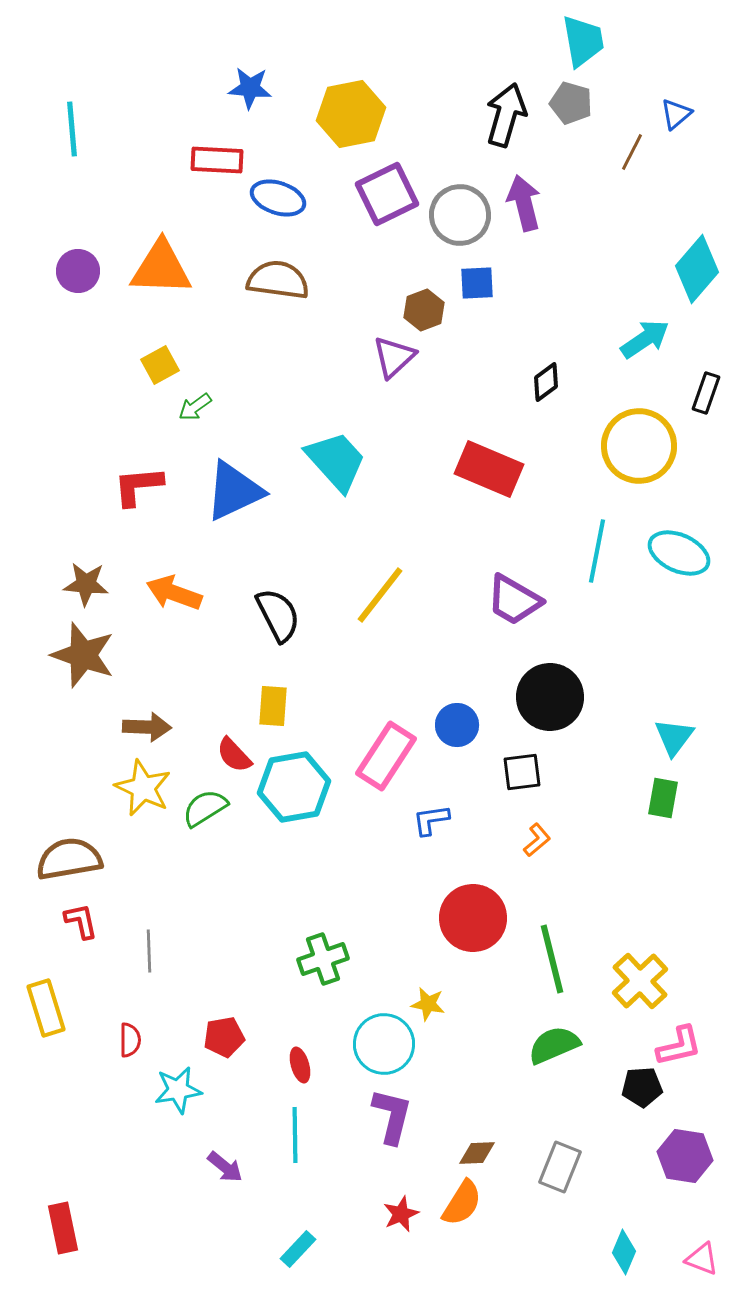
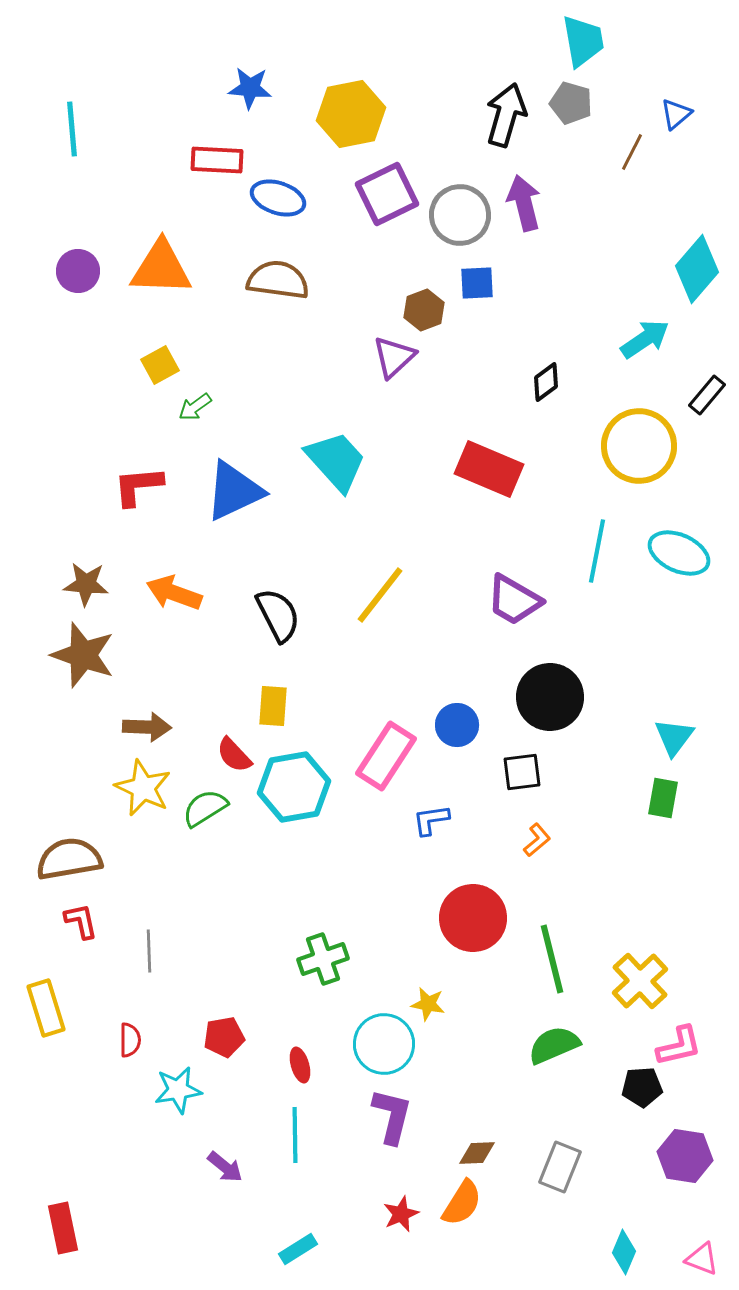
black rectangle at (706, 393): moved 1 px right, 2 px down; rotated 21 degrees clockwise
cyan rectangle at (298, 1249): rotated 15 degrees clockwise
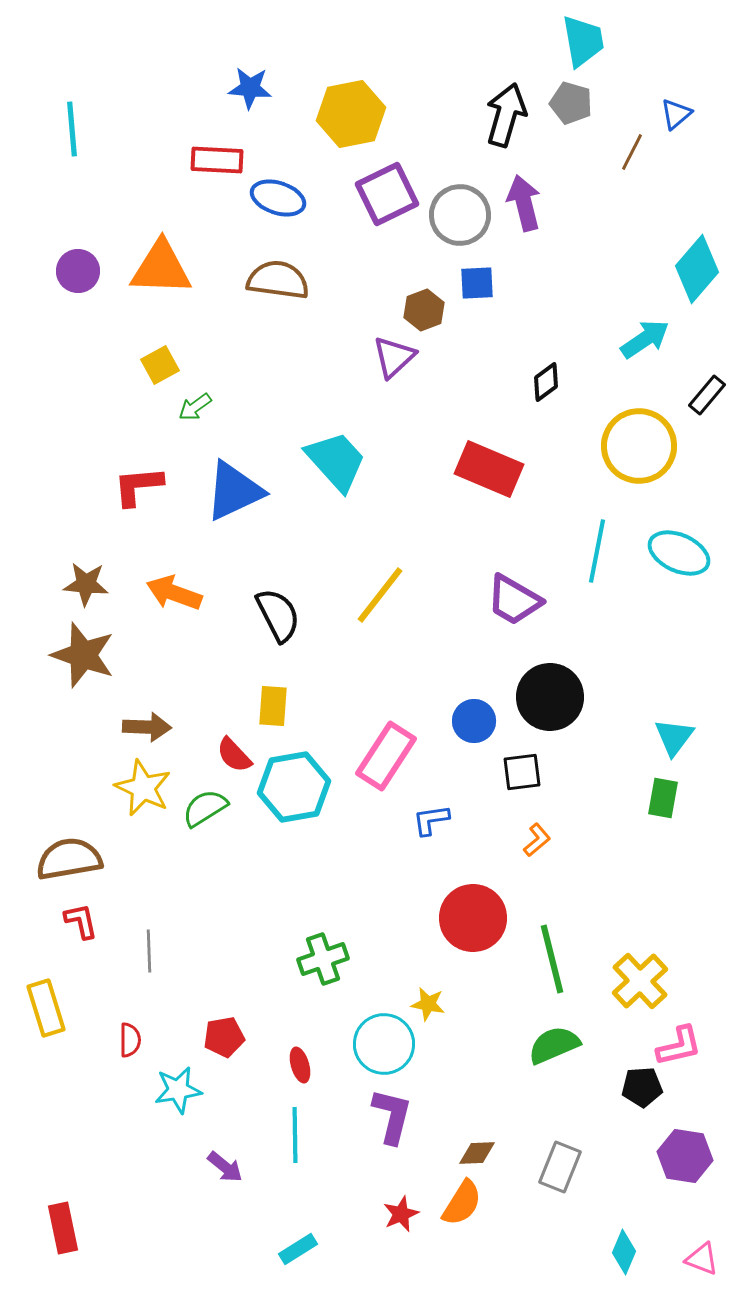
blue circle at (457, 725): moved 17 px right, 4 px up
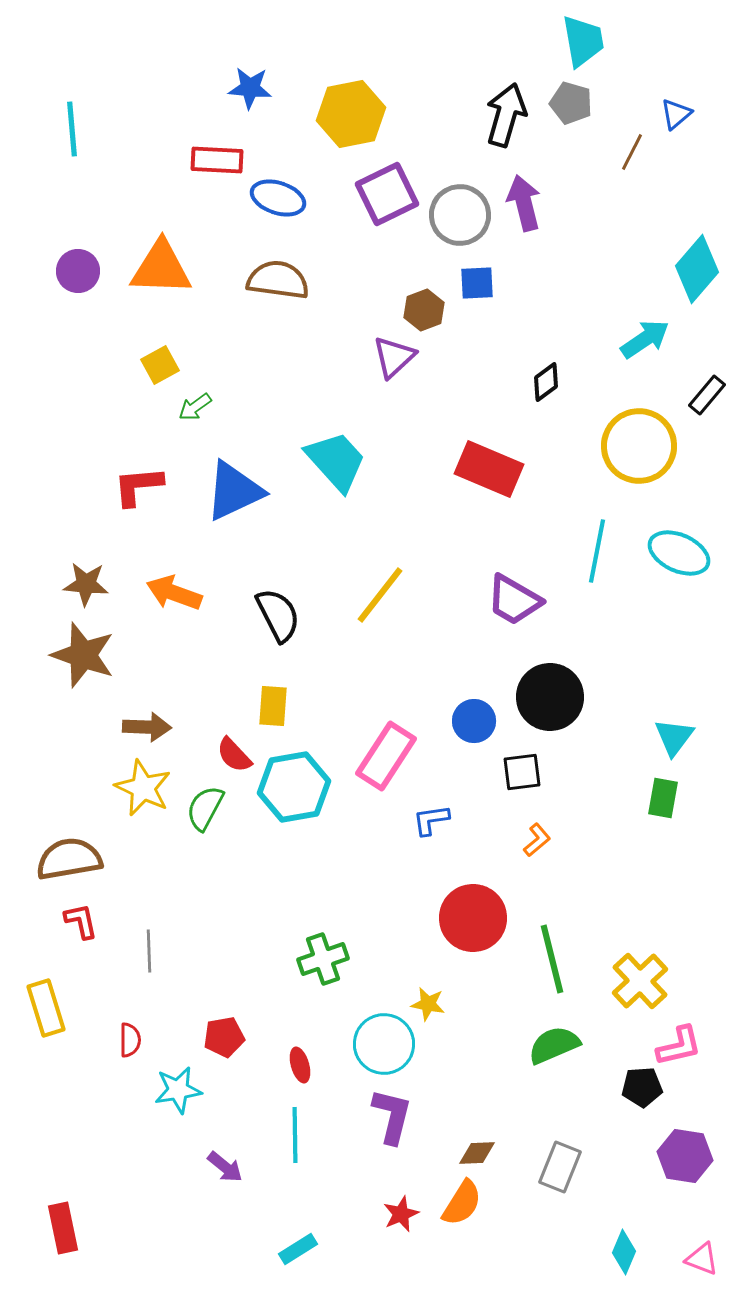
green semicircle at (205, 808): rotated 30 degrees counterclockwise
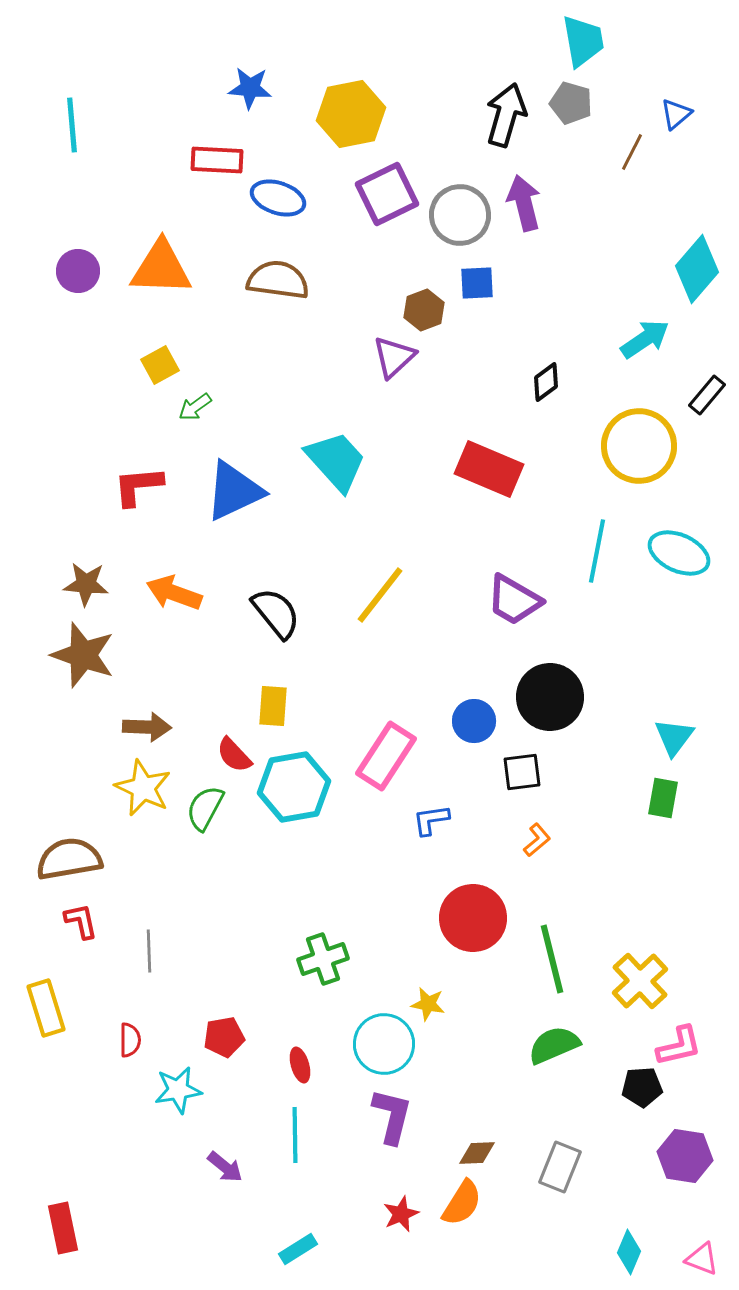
cyan line at (72, 129): moved 4 px up
black semicircle at (278, 615): moved 2 px left, 2 px up; rotated 12 degrees counterclockwise
cyan diamond at (624, 1252): moved 5 px right
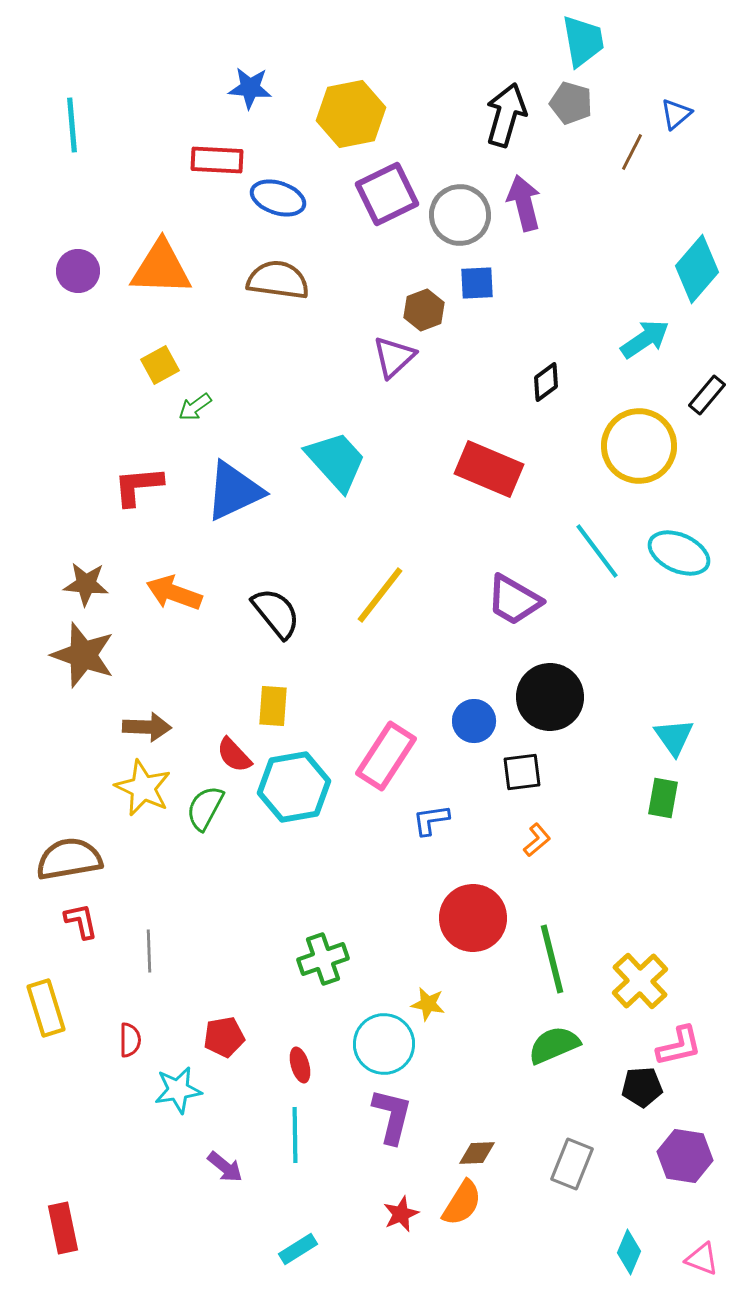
cyan line at (597, 551): rotated 48 degrees counterclockwise
cyan triangle at (674, 737): rotated 12 degrees counterclockwise
gray rectangle at (560, 1167): moved 12 px right, 3 px up
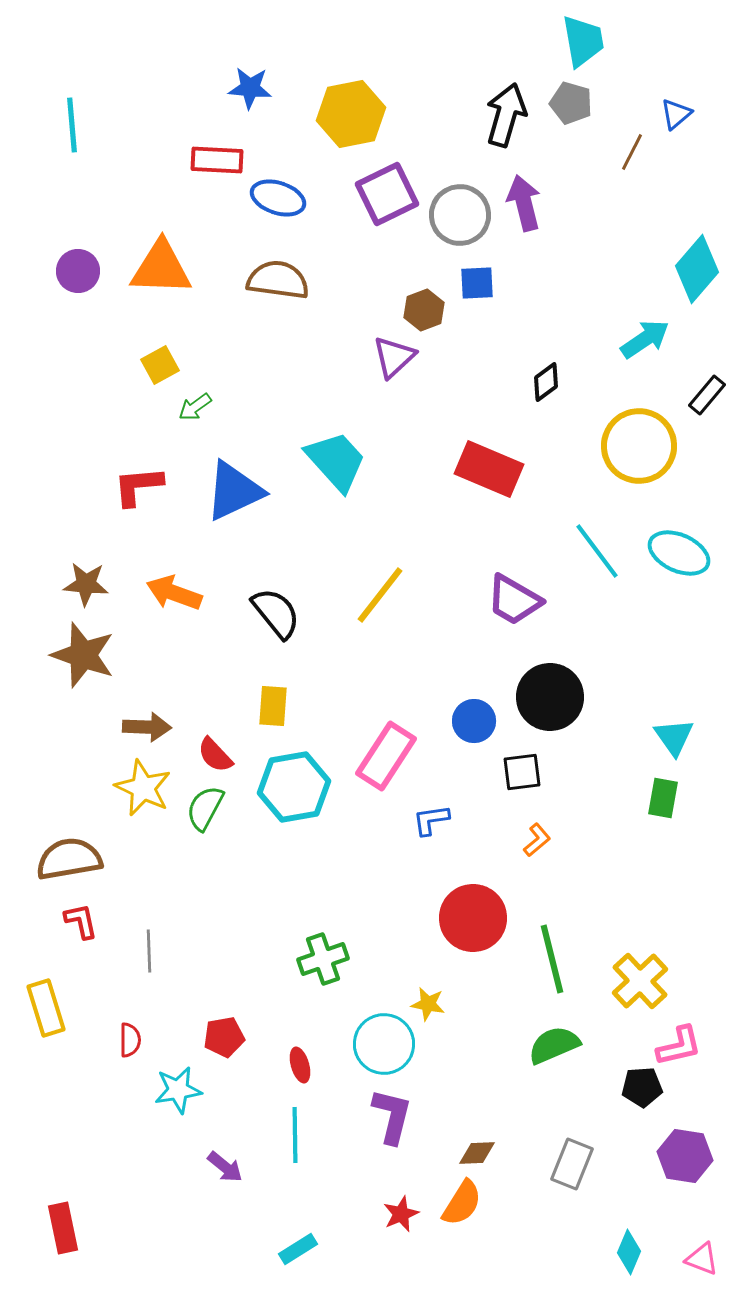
red semicircle at (234, 755): moved 19 px left
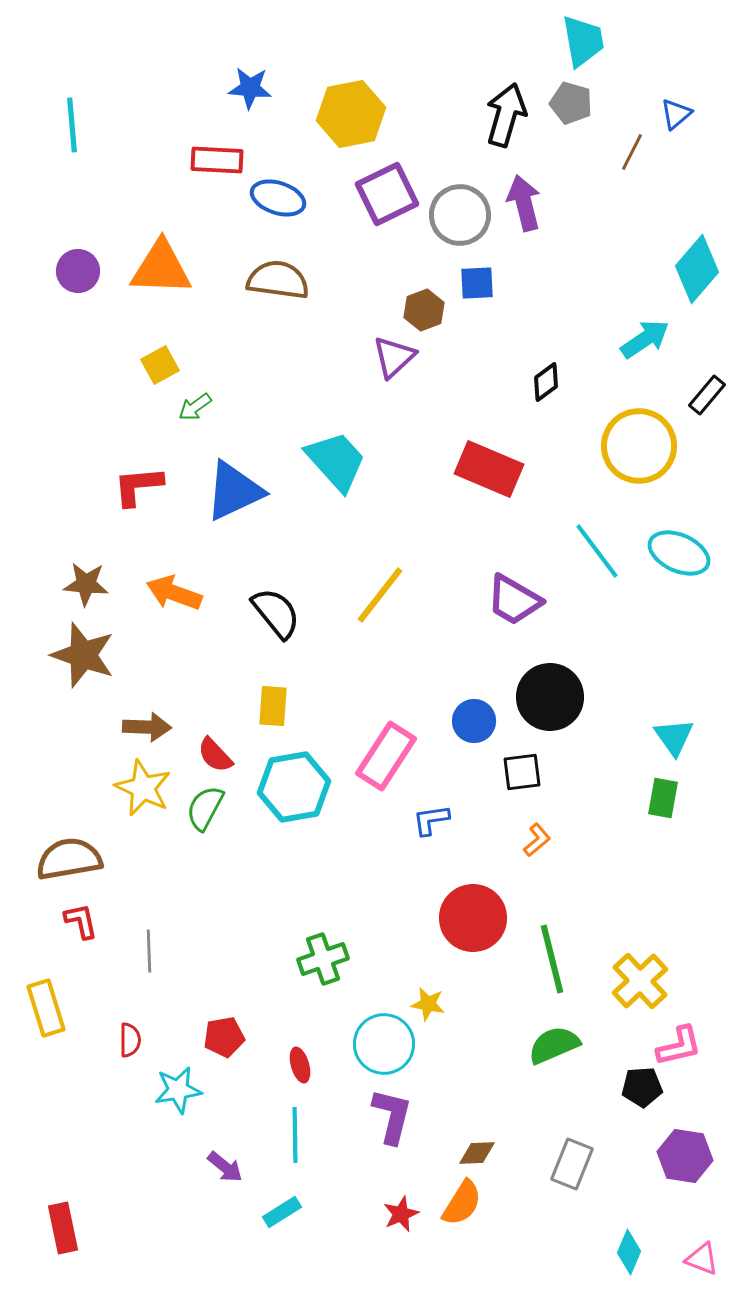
cyan rectangle at (298, 1249): moved 16 px left, 37 px up
